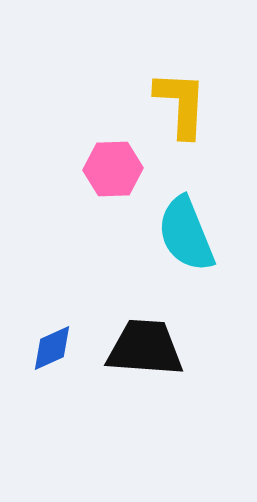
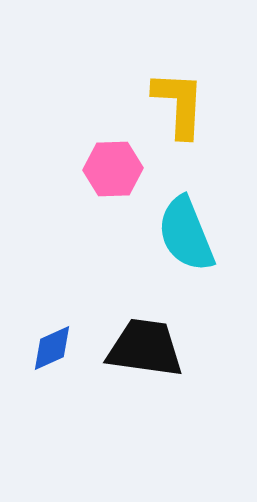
yellow L-shape: moved 2 px left
black trapezoid: rotated 4 degrees clockwise
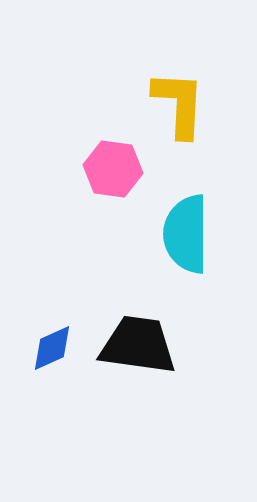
pink hexagon: rotated 10 degrees clockwise
cyan semicircle: rotated 22 degrees clockwise
black trapezoid: moved 7 px left, 3 px up
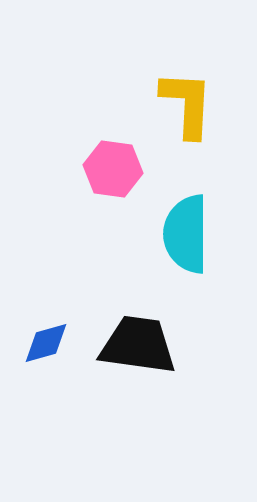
yellow L-shape: moved 8 px right
blue diamond: moved 6 px left, 5 px up; rotated 9 degrees clockwise
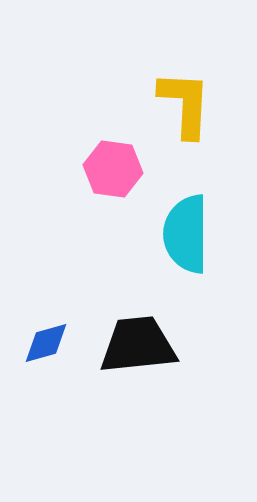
yellow L-shape: moved 2 px left
black trapezoid: rotated 14 degrees counterclockwise
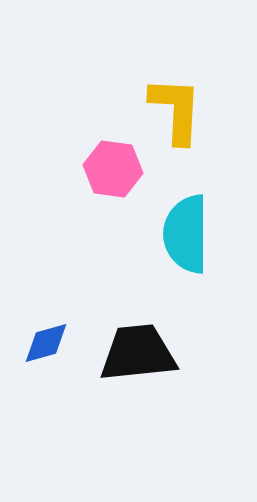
yellow L-shape: moved 9 px left, 6 px down
black trapezoid: moved 8 px down
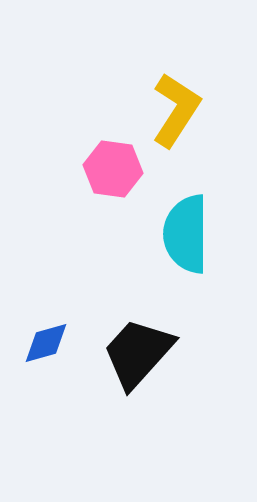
yellow L-shape: rotated 30 degrees clockwise
black trapezoid: rotated 42 degrees counterclockwise
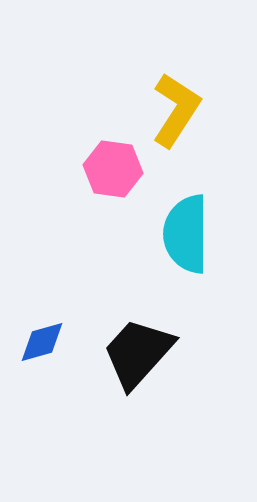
blue diamond: moved 4 px left, 1 px up
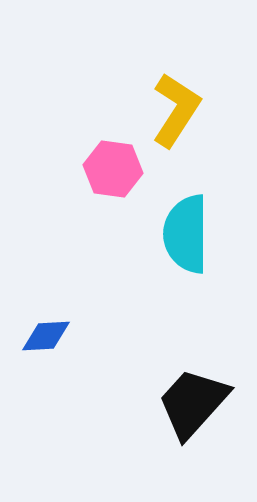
blue diamond: moved 4 px right, 6 px up; rotated 12 degrees clockwise
black trapezoid: moved 55 px right, 50 px down
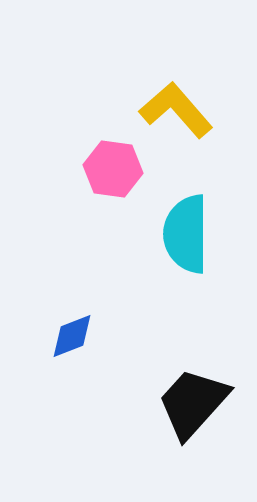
yellow L-shape: rotated 74 degrees counterclockwise
blue diamond: moved 26 px right; rotated 18 degrees counterclockwise
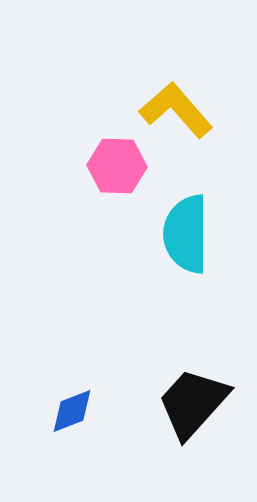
pink hexagon: moved 4 px right, 3 px up; rotated 6 degrees counterclockwise
blue diamond: moved 75 px down
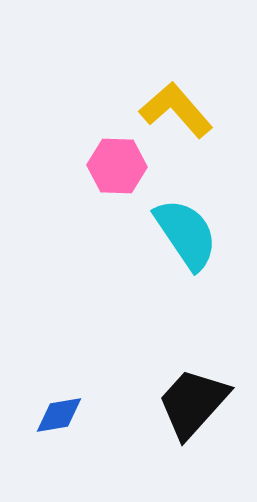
cyan semicircle: rotated 146 degrees clockwise
blue diamond: moved 13 px left, 4 px down; rotated 12 degrees clockwise
